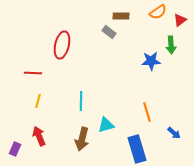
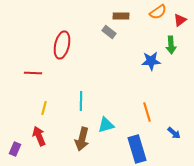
yellow line: moved 6 px right, 7 px down
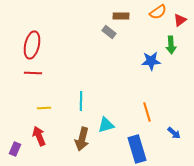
red ellipse: moved 30 px left
yellow line: rotated 72 degrees clockwise
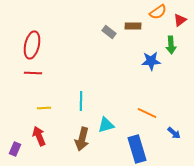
brown rectangle: moved 12 px right, 10 px down
orange line: moved 1 px down; rotated 48 degrees counterclockwise
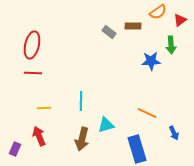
blue arrow: rotated 24 degrees clockwise
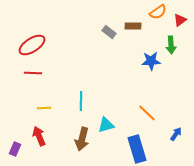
red ellipse: rotated 44 degrees clockwise
orange line: rotated 18 degrees clockwise
blue arrow: moved 2 px right, 1 px down; rotated 120 degrees counterclockwise
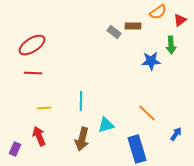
gray rectangle: moved 5 px right
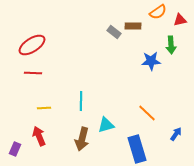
red triangle: rotated 24 degrees clockwise
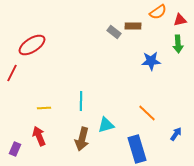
green arrow: moved 7 px right, 1 px up
red line: moved 21 px left; rotated 66 degrees counterclockwise
